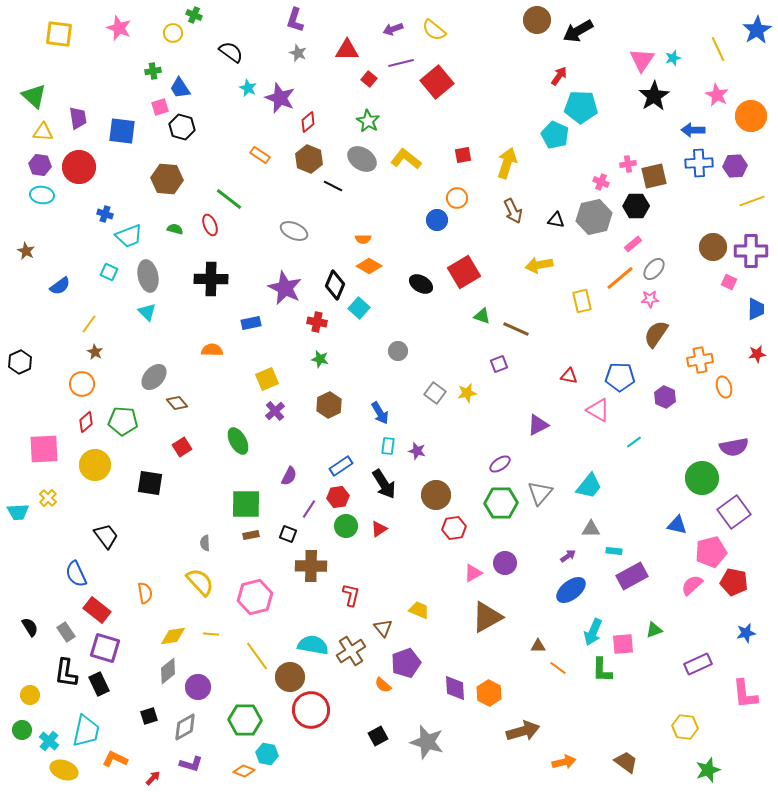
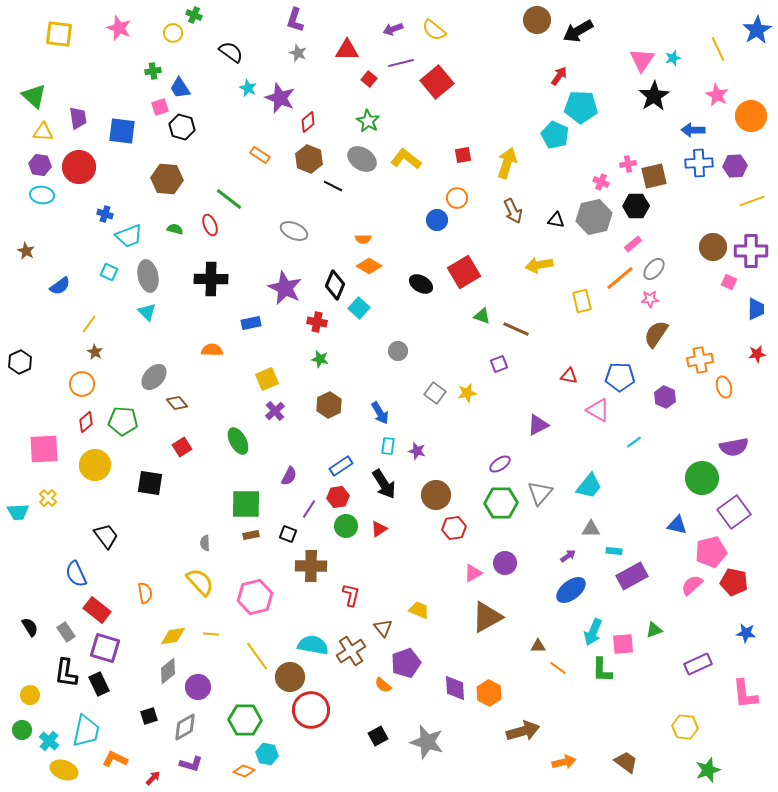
blue star at (746, 633): rotated 18 degrees clockwise
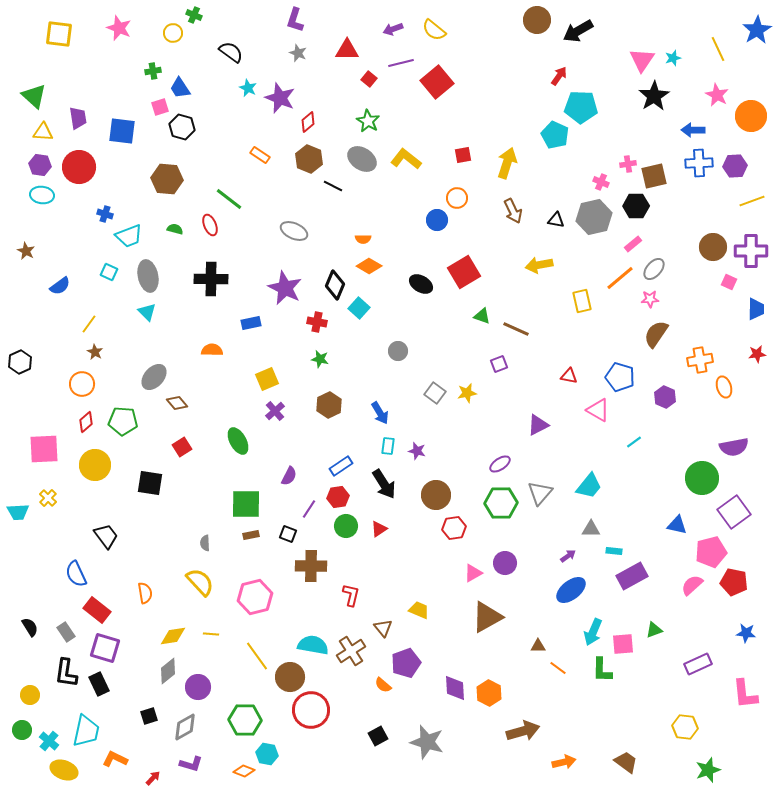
blue pentagon at (620, 377): rotated 16 degrees clockwise
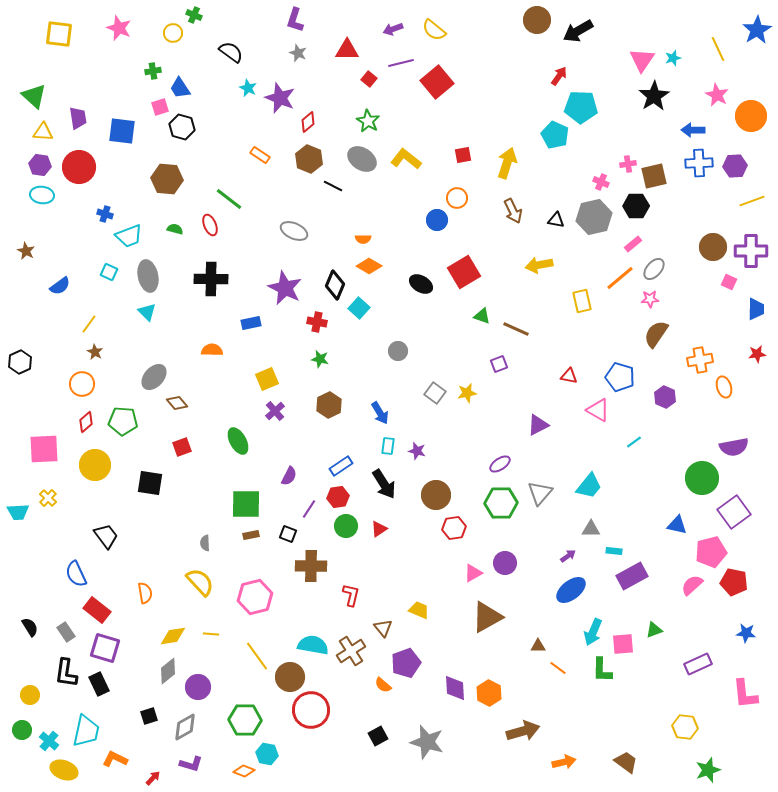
red square at (182, 447): rotated 12 degrees clockwise
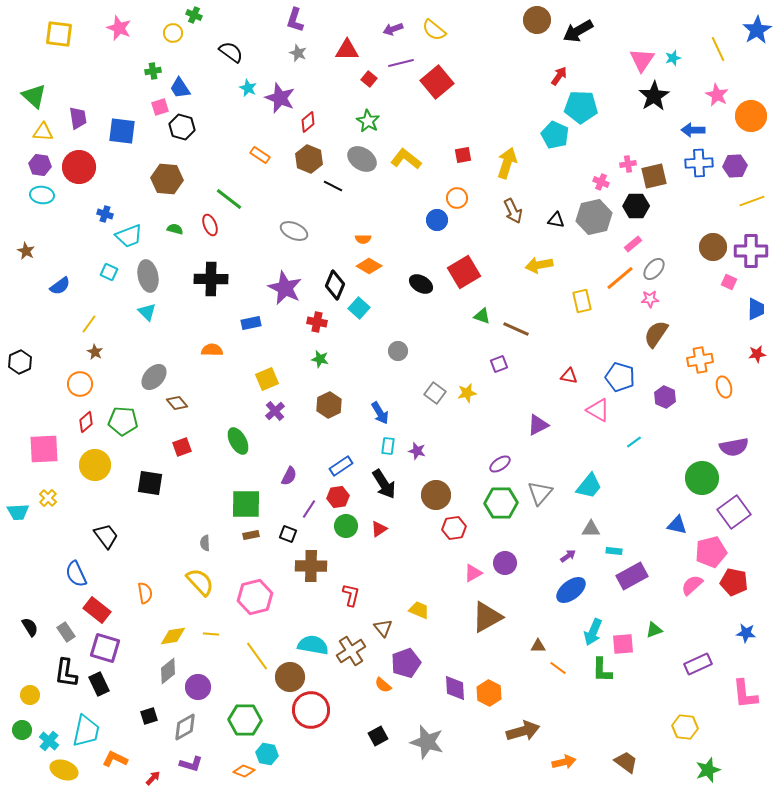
orange circle at (82, 384): moved 2 px left
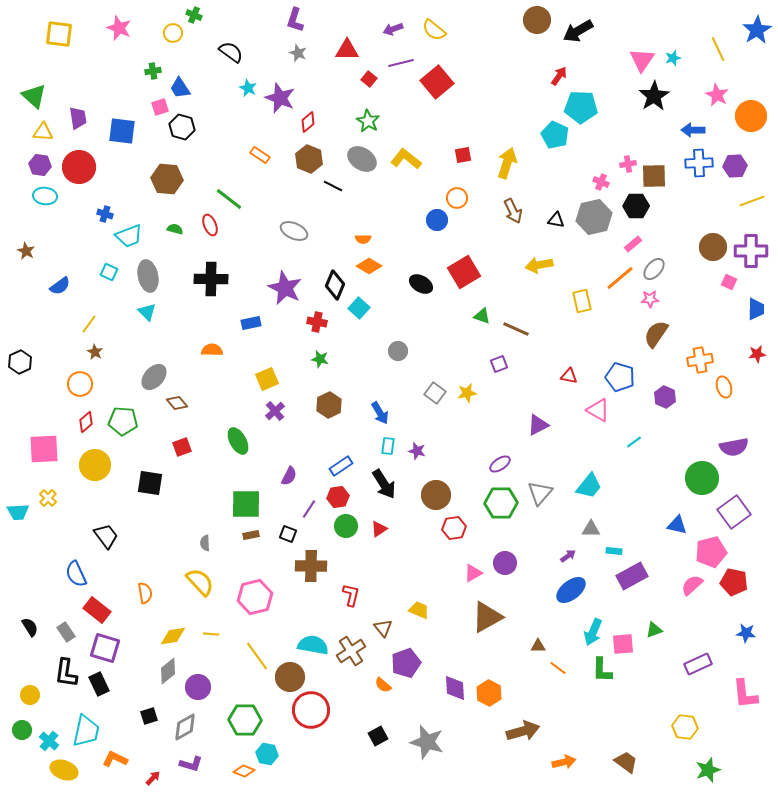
brown square at (654, 176): rotated 12 degrees clockwise
cyan ellipse at (42, 195): moved 3 px right, 1 px down
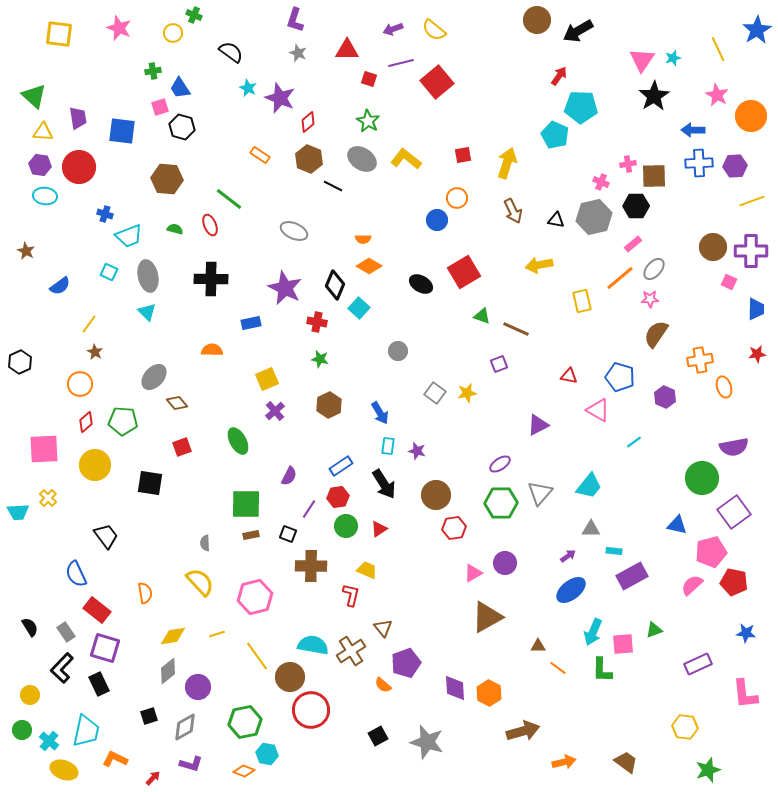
red square at (369, 79): rotated 21 degrees counterclockwise
yellow trapezoid at (419, 610): moved 52 px left, 40 px up
yellow line at (211, 634): moved 6 px right; rotated 21 degrees counterclockwise
black L-shape at (66, 673): moved 4 px left, 5 px up; rotated 36 degrees clockwise
green hexagon at (245, 720): moved 2 px down; rotated 12 degrees counterclockwise
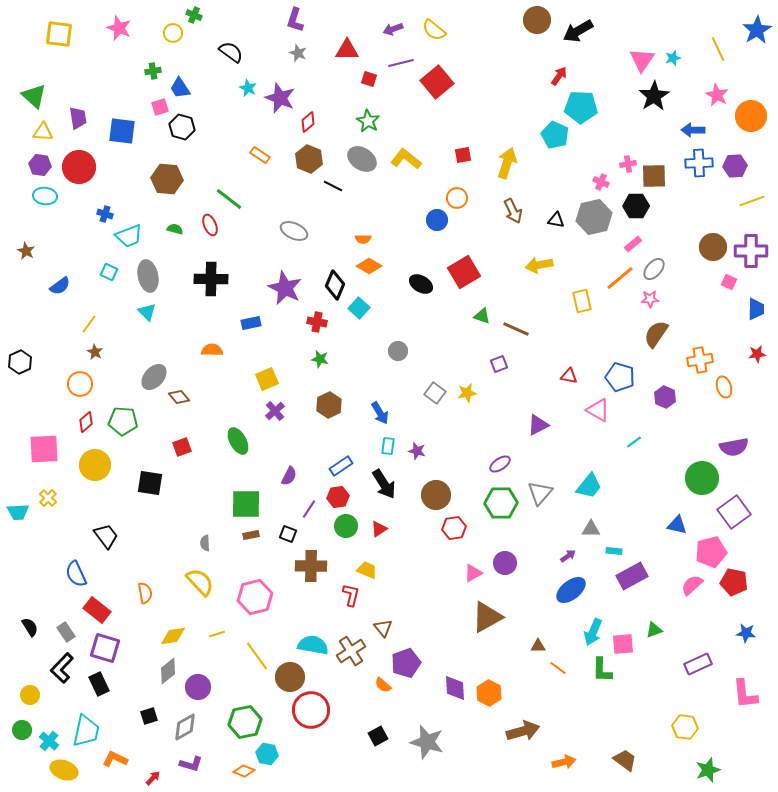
brown diamond at (177, 403): moved 2 px right, 6 px up
brown trapezoid at (626, 762): moved 1 px left, 2 px up
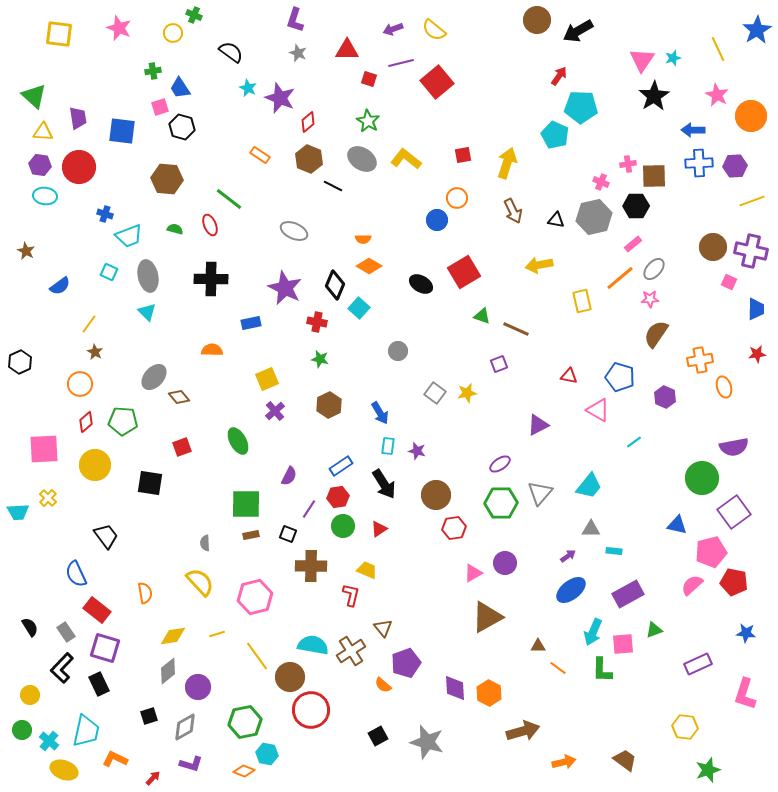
purple cross at (751, 251): rotated 12 degrees clockwise
green circle at (346, 526): moved 3 px left
purple rectangle at (632, 576): moved 4 px left, 18 px down
pink L-shape at (745, 694): rotated 24 degrees clockwise
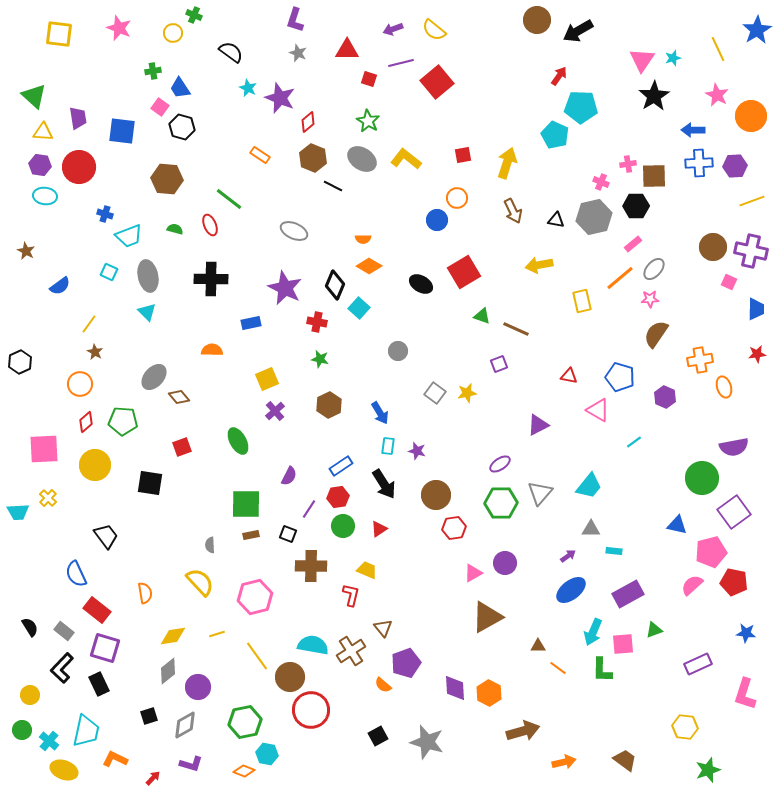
pink square at (160, 107): rotated 36 degrees counterclockwise
brown hexagon at (309, 159): moved 4 px right, 1 px up
gray semicircle at (205, 543): moved 5 px right, 2 px down
gray rectangle at (66, 632): moved 2 px left, 1 px up; rotated 18 degrees counterclockwise
gray diamond at (185, 727): moved 2 px up
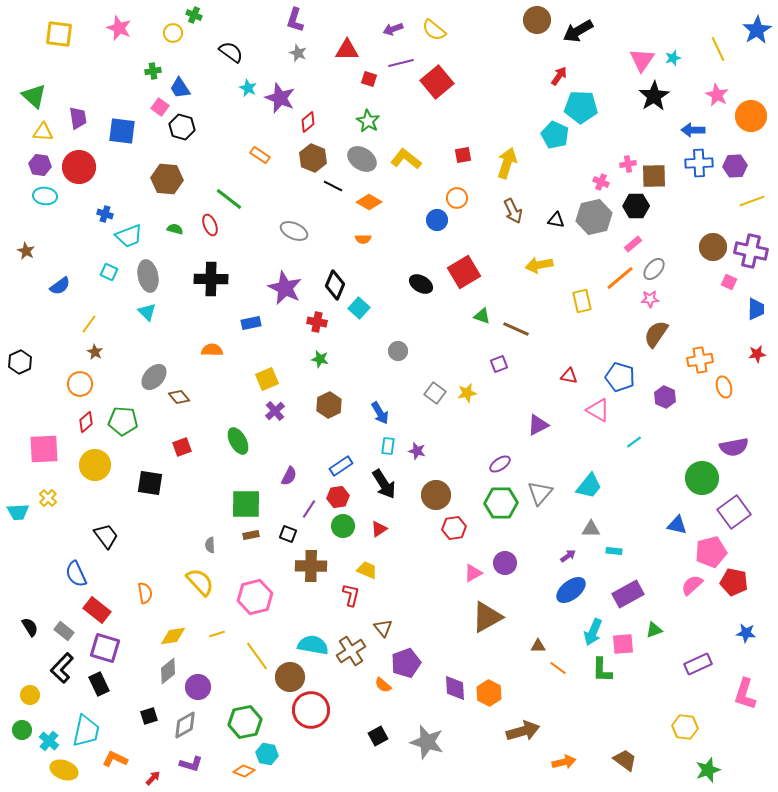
orange diamond at (369, 266): moved 64 px up
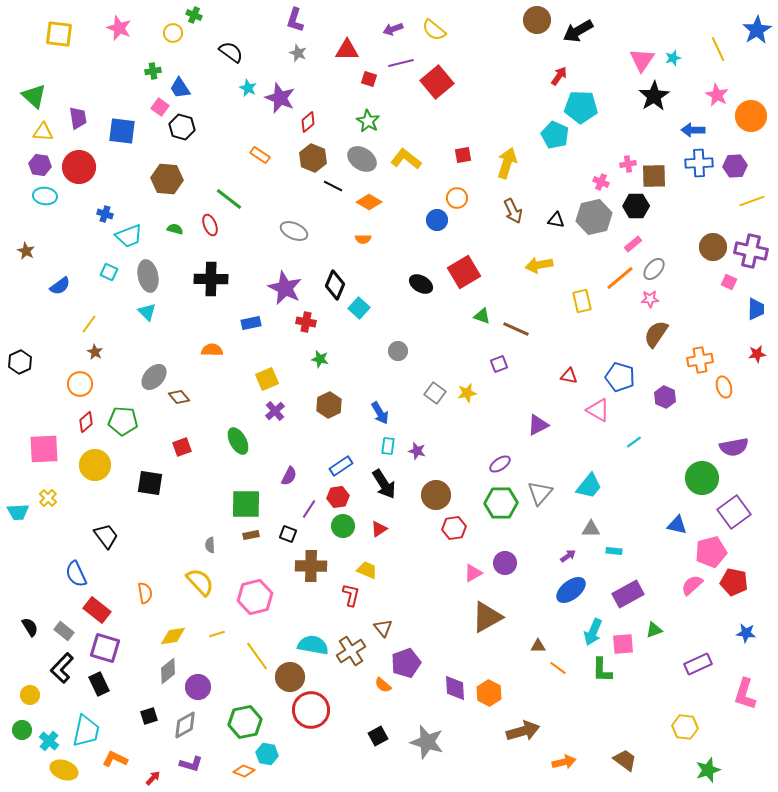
red cross at (317, 322): moved 11 px left
